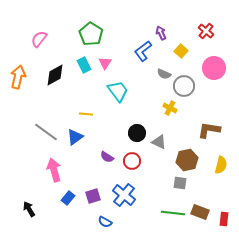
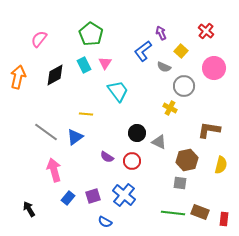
gray semicircle: moved 7 px up
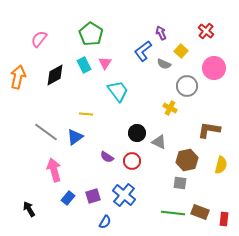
gray semicircle: moved 3 px up
gray circle: moved 3 px right
blue semicircle: rotated 88 degrees counterclockwise
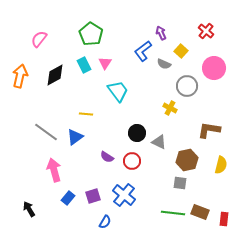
orange arrow: moved 2 px right, 1 px up
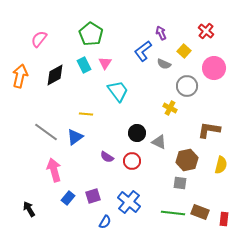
yellow square: moved 3 px right
blue cross: moved 5 px right, 7 px down
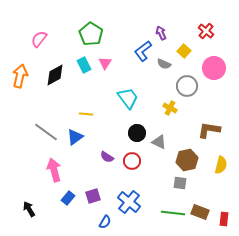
cyan trapezoid: moved 10 px right, 7 px down
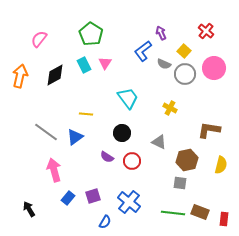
gray circle: moved 2 px left, 12 px up
black circle: moved 15 px left
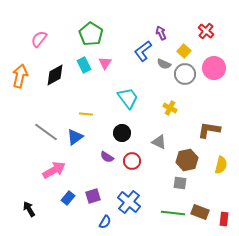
pink arrow: rotated 75 degrees clockwise
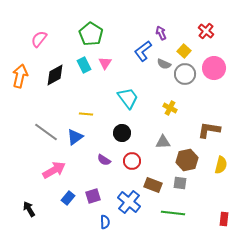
gray triangle: moved 4 px right; rotated 28 degrees counterclockwise
purple semicircle: moved 3 px left, 3 px down
brown rectangle: moved 47 px left, 27 px up
blue semicircle: rotated 32 degrees counterclockwise
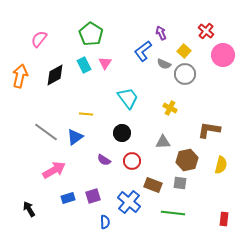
pink circle: moved 9 px right, 13 px up
blue rectangle: rotated 32 degrees clockwise
